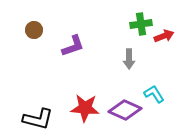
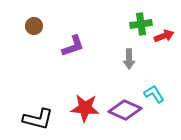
brown circle: moved 4 px up
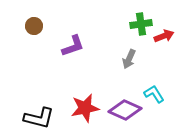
gray arrow: rotated 24 degrees clockwise
red star: rotated 16 degrees counterclockwise
black L-shape: moved 1 px right, 1 px up
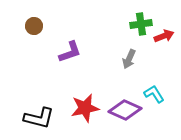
purple L-shape: moved 3 px left, 6 px down
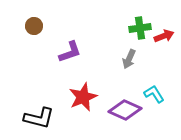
green cross: moved 1 px left, 4 px down
red star: moved 2 px left, 11 px up; rotated 12 degrees counterclockwise
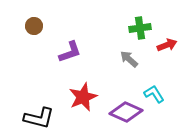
red arrow: moved 3 px right, 9 px down
gray arrow: rotated 108 degrees clockwise
purple diamond: moved 1 px right, 2 px down
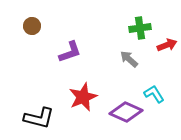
brown circle: moved 2 px left
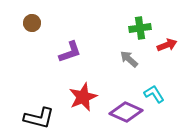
brown circle: moved 3 px up
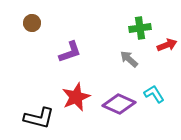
red star: moved 7 px left
purple diamond: moved 7 px left, 8 px up
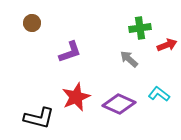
cyan L-shape: moved 5 px right; rotated 20 degrees counterclockwise
